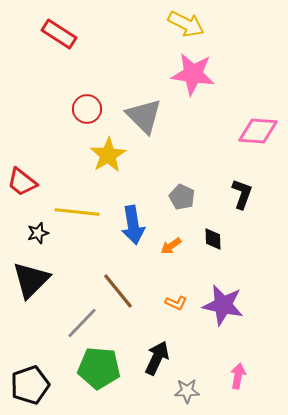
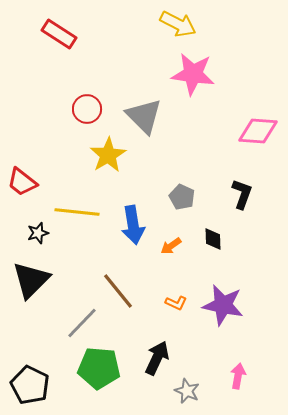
yellow arrow: moved 8 px left
black pentagon: rotated 27 degrees counterclockwise
gray star: rotated 25 degrees clockwise
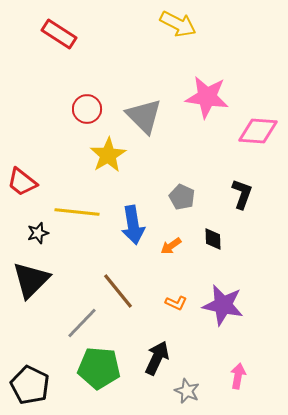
pink star: moved 14 px right, 23 px down
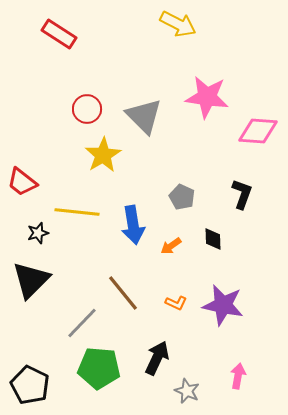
yellow star: moved 5 px left
brown line: moved 5 px right, 2 px down
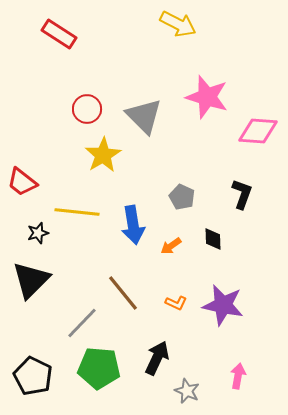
pink star: rotated 9 degrees clockwise
black pentagon: moved 3 px right, 9 px up
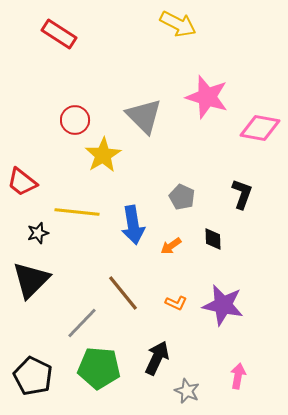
red circle: moved 12 px left, 11 px down
pink diamond: moved 2 px right, 3 px up; rotated 6 degrees clockwise
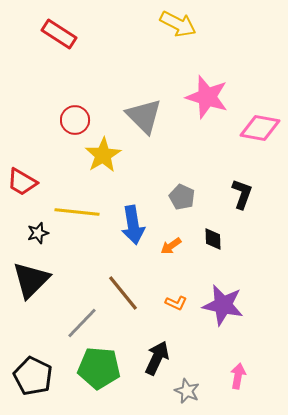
red trapezoid: rotated 8 degrees counterclockwise
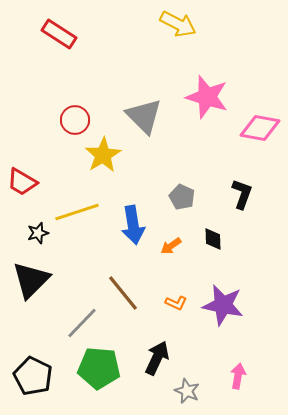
yellow line: rotated 24 degrees counterclockwise
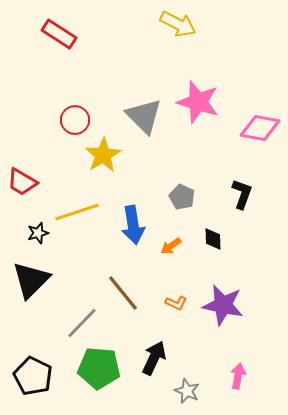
pink star: moved 9 px left, 5 px down
black arrow: moved 3 px left
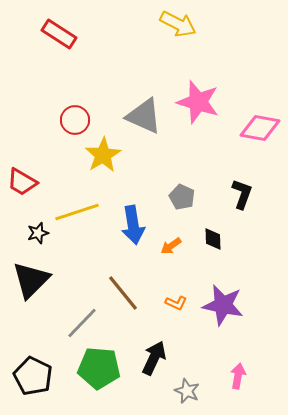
gray triangle: rotated 21 degrees counterclockwise
